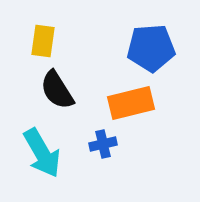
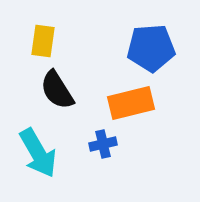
cyan arrow: moved 4 px left
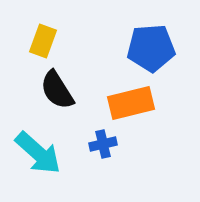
yellow rectangle: rotated 12 degrees clockwise
cyan arrow: rotated 18 degrees counterclockwise
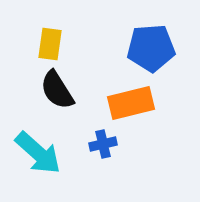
yellow rectangle: moved 7 px right, 3 px down; rotated 12 degrees counterclockwise
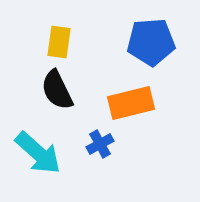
yellow rectangle: moved 9 px right, 2 px up
blue pentagon: moved 6 px up
black semicircle: rotated 6 degrees clockwise
blue cross: moved 3 px left; rotated 16 degrees counterclockwise
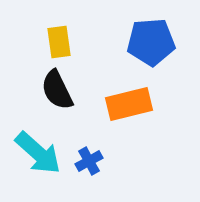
yellow rectangle: rotated 16 degrees counterclockwise
orange rectangle: moved 2 px left, 1 px down
blue cross: moved 11 px left, 17 px down
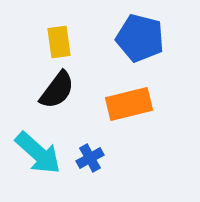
blue pentagon: moved 11 px left, 4 px up; rotated 18 degrees clockwise
black semicircle: rotated 117 degrees counterclockwise
blue cross: moved 1 px right, 3 px up
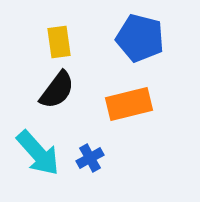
cyan arrow: rotated 6 degrees clockwise
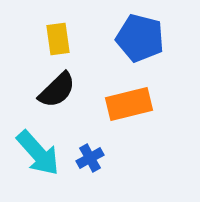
yellow rectangle: moved 1 px left, 3 px up
black semicircle: rotated 9 degrees clockwise
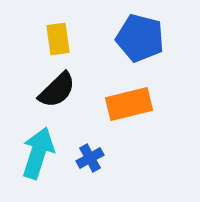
cyan arrow: rotated 120 degrees counterclockwise
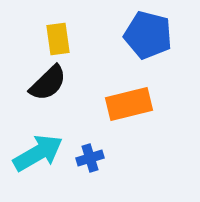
blue pentagon: moved 8 px right, 3 px up
black semicircle: moved 9 px left, 7 px up
cyan arrow: rotated 42 degrees clockwise
blue cross: rotated 12 degrees clockwise
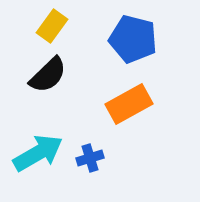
blue pentagon: moved 15 px left, 4 px down
yellow rectangle: moved 6 px left, 13 px up; rotated 44 degrees clockwise
black semicircle: moved 8 px up
orange rectangle: rotated 15 degrees counterclockwise
